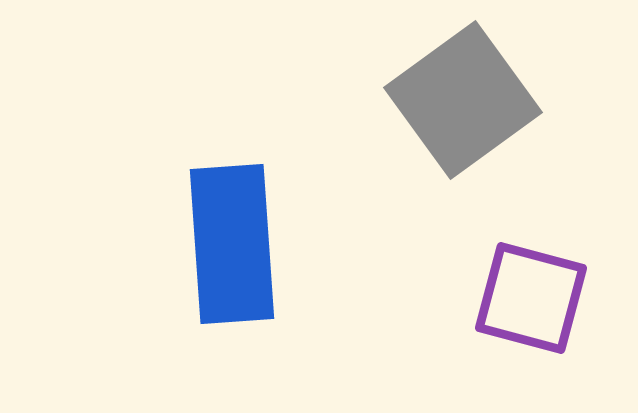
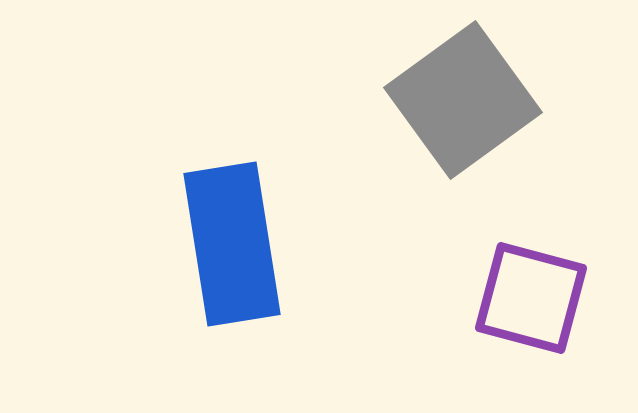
blue rectangle: rotated 5 degrees counterclockwise
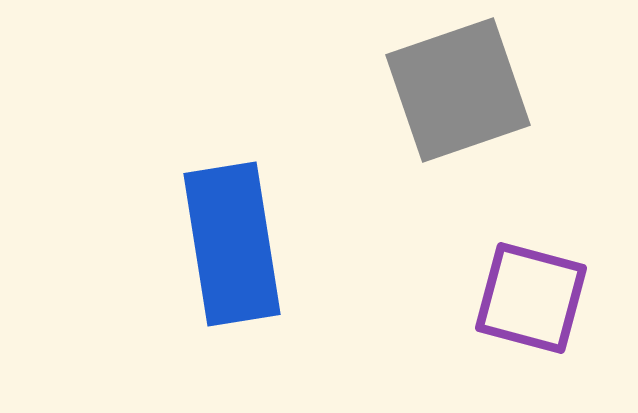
gray square: moved 5 px left, 10 px up; rotated 17 degrees clockwise
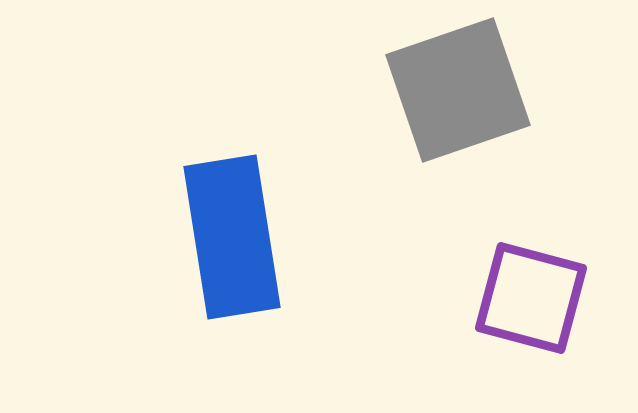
blue rectangle: moved 7 px up
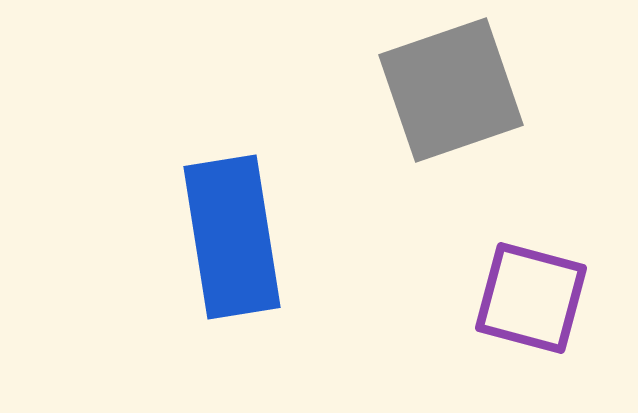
gray square: moved 7 px left
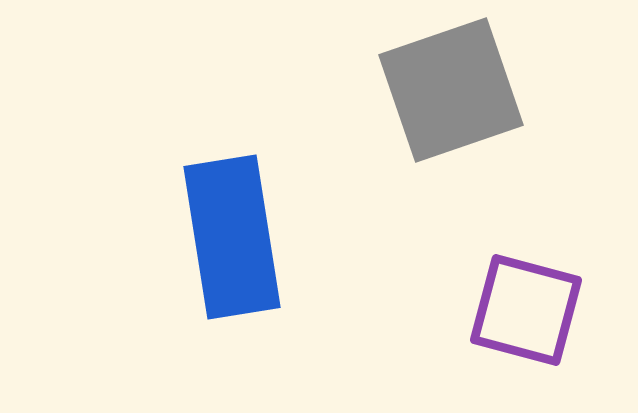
purple square: moved 5 px left, 12 px down
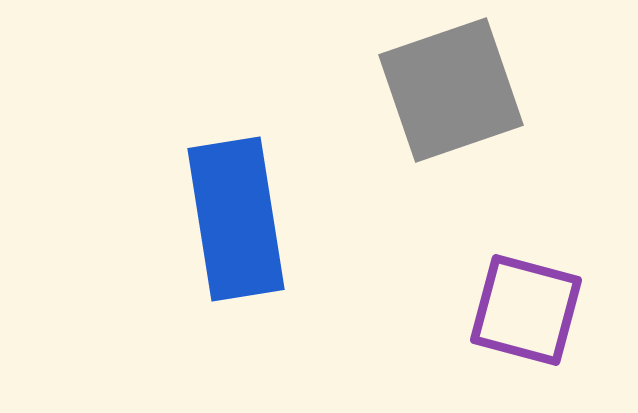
blue rectangle: moved 4 px right, 18 px up
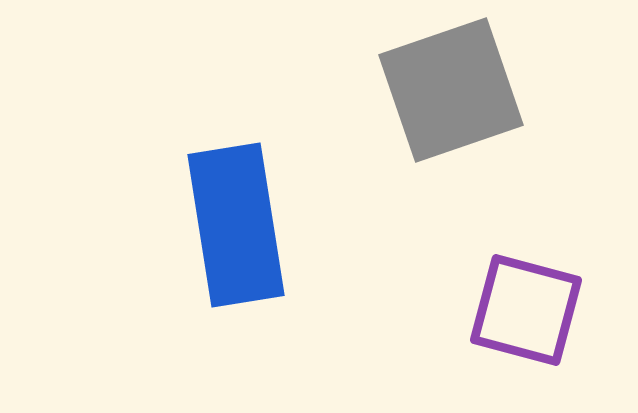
blue rectangle: moved 6 px down
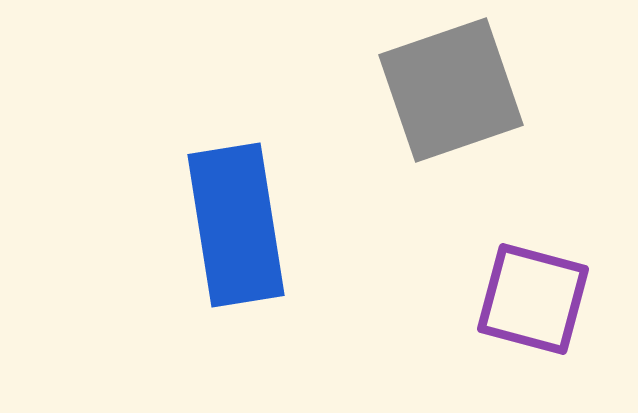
purple square: moved 7 px right, 11 px up
